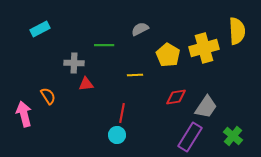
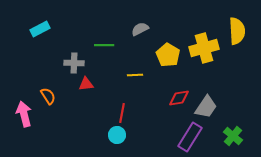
red diamond: moved 3 px right, 1 px down
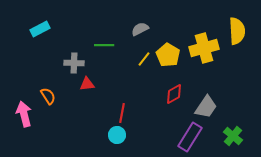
yellow line: moved 9 px right, 16 px up; rotated 49 degrees counterclockwise
red triangle: moved 1 px right
red diamond: moved 5 px left, 4 px up; rotated 20 degrees counterclockwise
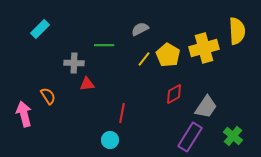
cyan rectangle: rotated 18 degrees counterclockwise
cyan circle: moved 7 px left, 5 px down
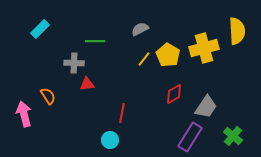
green line: moved 9 px left, 4 px up
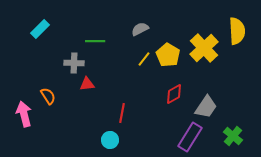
yellow cross: rotated 28 degrees counterclockwise
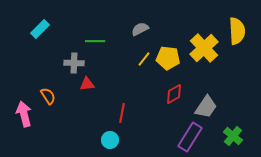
yellow pentagon: moved 3 px down; rotated 25 degrees counterclockwise
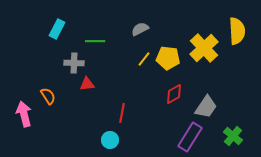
cyan rectangle: moved 17 px right; rotated 18 degrees counterclockwise
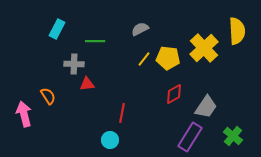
gray cross: moved 1 px down
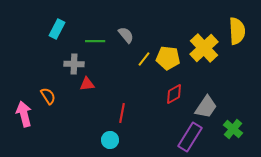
gray semicircle: moved 14 px left, 6 px down; rotated 78 degrees clockwise
green cross: moved 7 px up
